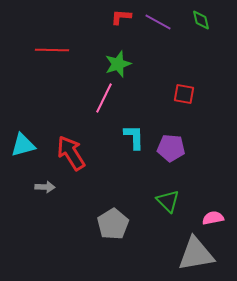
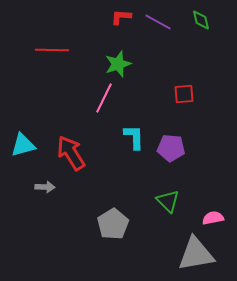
red square: rotated 15 degrees counterclockwise
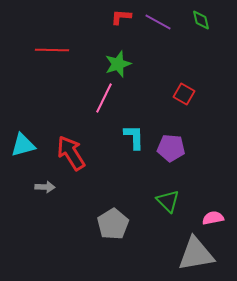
red square: rotated 35 degrees clockwise
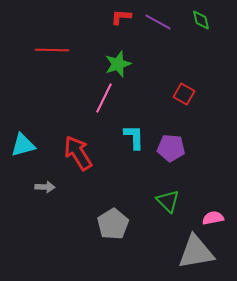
red arrow: moved 7 px right
gray triangle: moved 2 px up
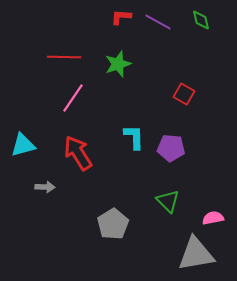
red line: moved 12 px right, 7 px down
pink line: moved 31 px left; rotated 8 degrees clockwise
gray triangle: moved 2 px down
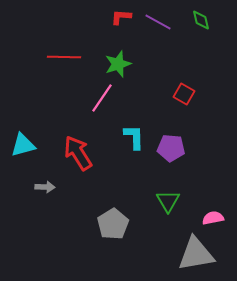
pink line: moved 29 px right
green triangle: rotated 15 degrees clockwise
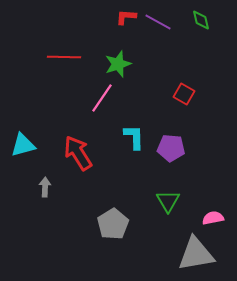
red L-shape: moved 5 px right
gray arrow: rotated 90 degrees counterclockwise
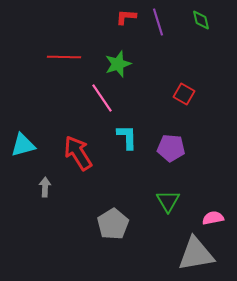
purple line: rotated 44 degrees clockwise
pink line: rotated 68 degrees counterclockwise
cyan L-shape: moved 7 px left
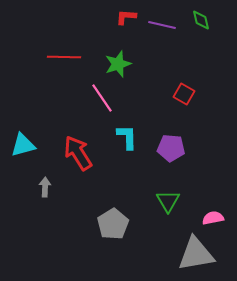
purple line: moved 4 px right, 3 px down; rotated 60 degrees counterclockwise
